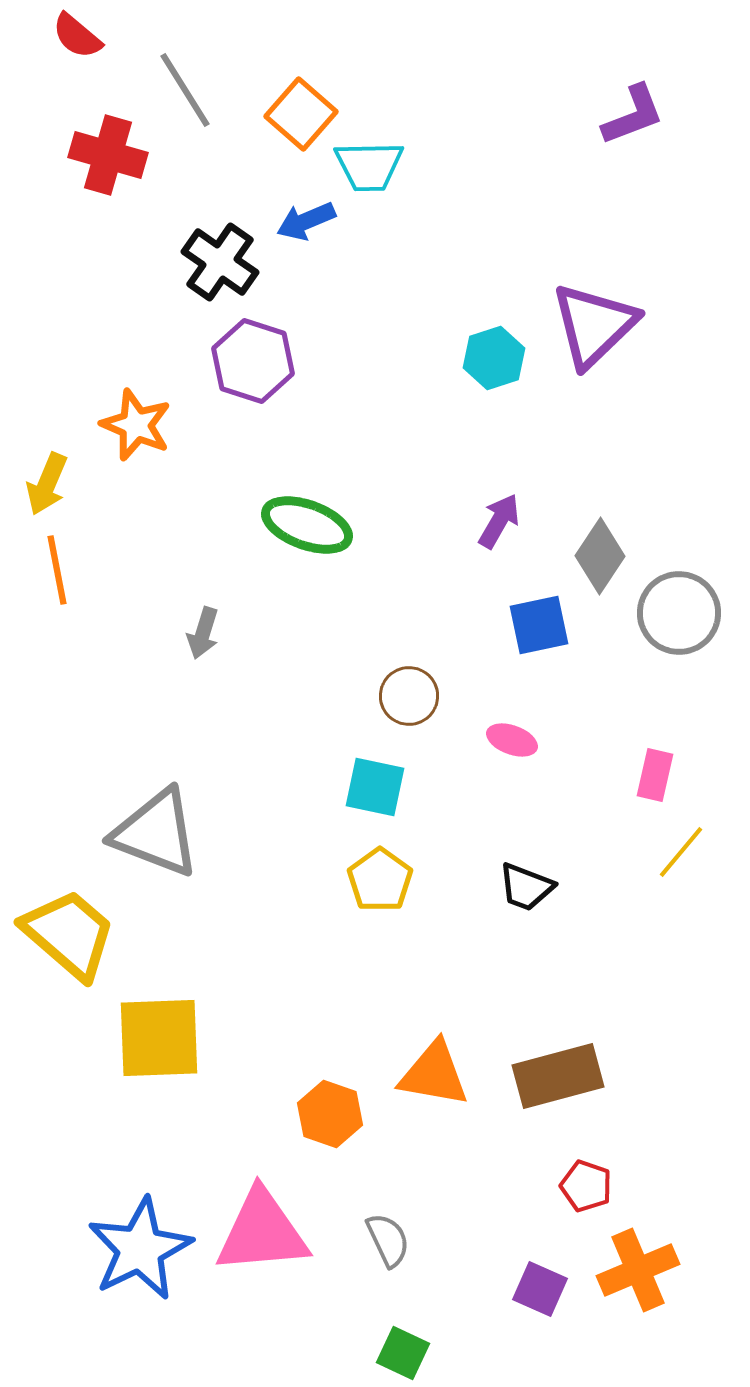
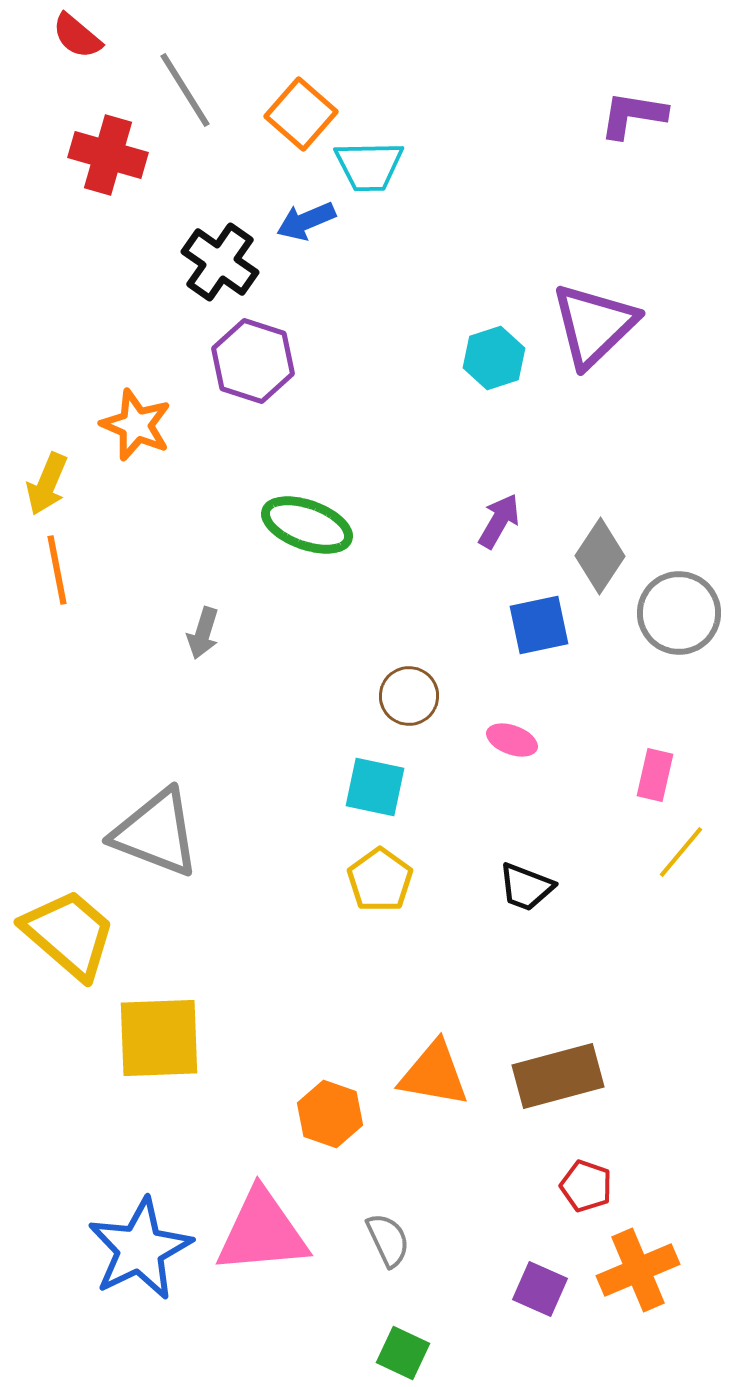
purple L-shape: rotated 150 degrees counterclockwise
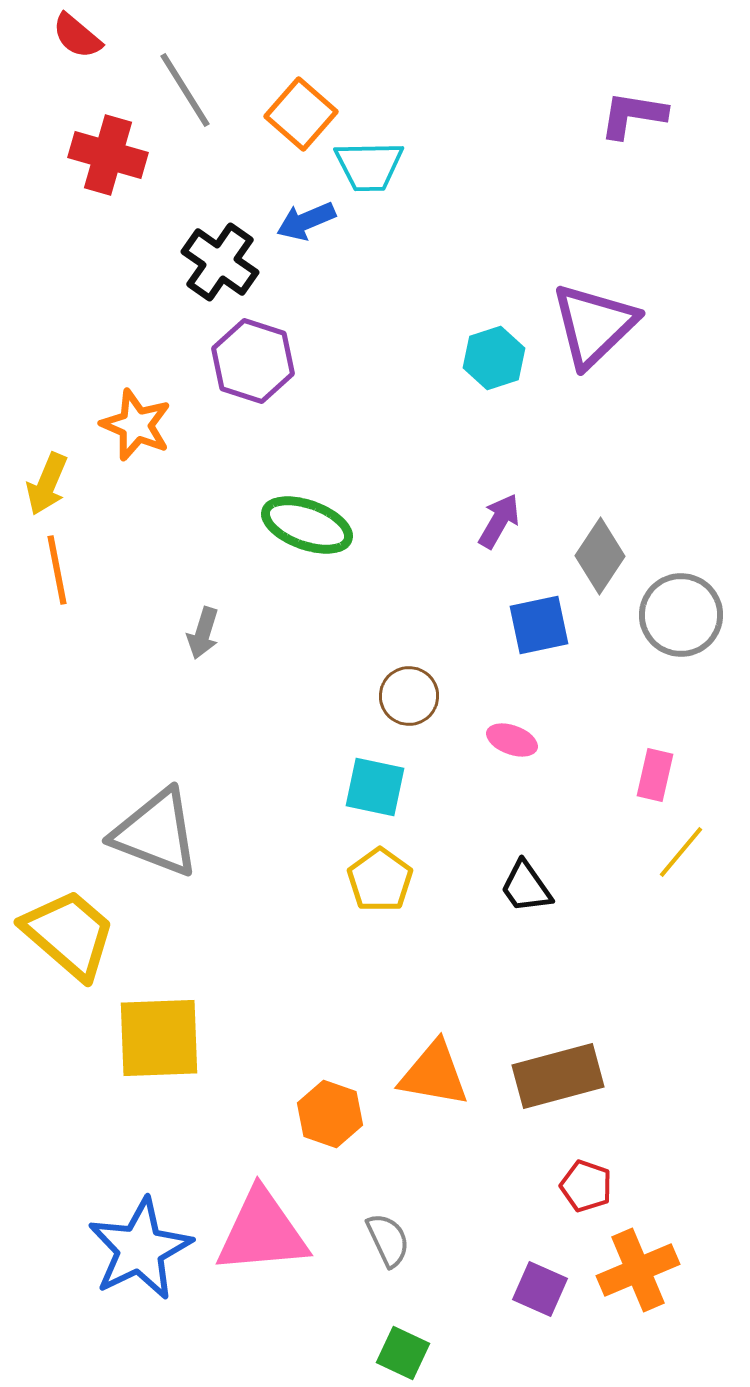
gray circle: moved 2 px right, 2 px down
black trapezoid: rotated 34 degrees clockwise
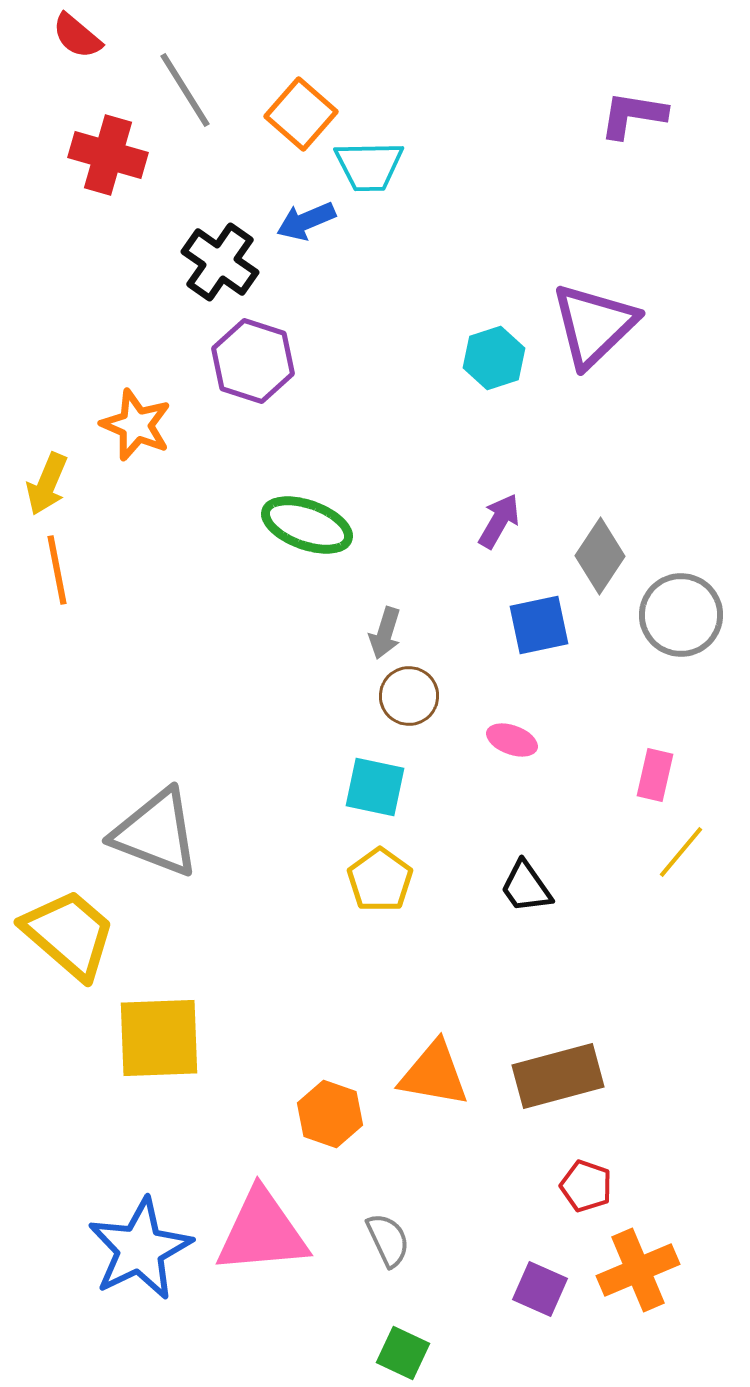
gray arrow: moved 182 px right
